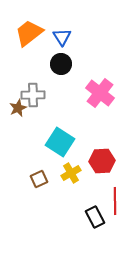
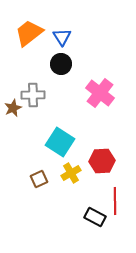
brown star: moved 5 px left
black rectangle: rotated 35 degrees counterclockwise
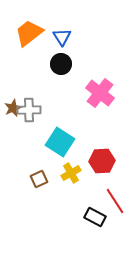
gray cross: moved 4 px left, 15 px down
red line: rotated 32 degrees counterclockwise
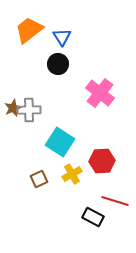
orange trapezoid: moved 3 px up
black circle: moved 3 px left
yellow cross: moved 1 px right, 1 px down
red line: rotated 40 degrees counterclockwise
black rectangle: moved 2 px left
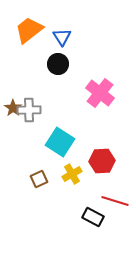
brown star: rotated 12 degrees counterclockwise
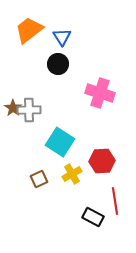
pink cross: rotated 20 degrees counterclockwise
red line: rotated 64 degrees clockwise
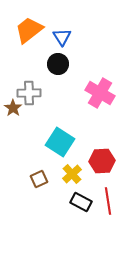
pink cross: rotated 12 degrees clockwise
gray cross: moved 17 px up
yellow cross: rotated 12 degrees counterclockwise
red line: moved 7 px left
black rectangle: moved 12 px left, 15 px up
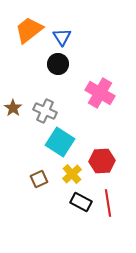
gray cross: moved 16 px right, 18 px down; rotated 25 degrees clockwise
red line: moved 2 px down
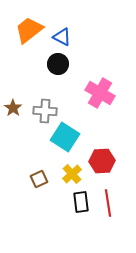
blue triangle: rotated 30 degrees counterclockwise
gray cross: rotated 20 degrees counterclockwise
cyan square: moved 5 px right, 5 px up
black rectangle: rotated 55 degrees clockwise
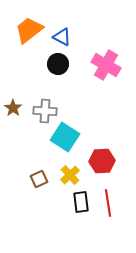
pink cross: moved 6 px right, 28 px up
yellow cross: moved 2 px left, 1 px down
